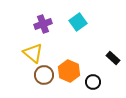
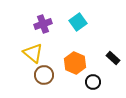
orange hexagon: moved 6 px right, 8 px up
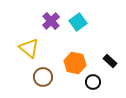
purple cross: moved 8 px right, 3 px up; rotated 24 degrees counterclockwise
yellow triangle: moved 4 px left, 5 px up
black rectangle: moved 3 px left, 3 px down
orange hexagon: rotated 10 degrees counterclockwise
brown circle: moved 1 px left, 2 px down
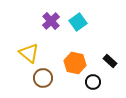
yellow triangle: moved 5 px down
brown circle: moved 1 px down
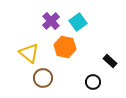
orange hexagon: moved 10 px left, 16 px up
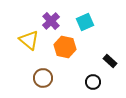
cyan square: moved 7 px right; rotated 12 degrees clockwise
yellow triangle: moved 13 px up
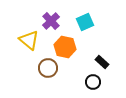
black rectangle: moved 8 px left, 1 px down
brown circle: moved 5 px right, 10 px up
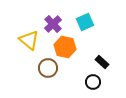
purple cross: moved 2 px right, 3 px down
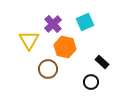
yellow triangle: rotated 20 degrees clockwise
brown circle: moved 1 px down
black circle: moved 2 px left
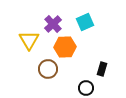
orange hexagon: rotated 15 degrees counterclockwise
black rectangle: moved 7 px down; rotated 64 degrees clockwise
black circle: moved 5 px left, 6 px down
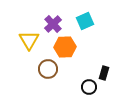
cyan square: moved 1 px up
black rectangle: moved 2 px right, 4 px down
black circle: moved 3 px right, 1 px up
